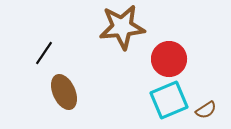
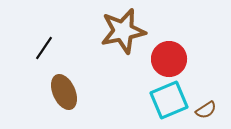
brown star: moved 1 px right, 4 px down; rotated 6 degrees counterclockwise
black line: moved 5 px up
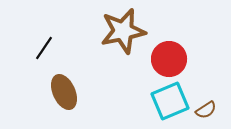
cyan square: moved 1 px right, 1 px down
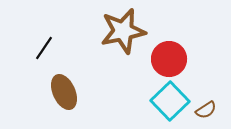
cyan square: rotated 21 degrees counterclockwise
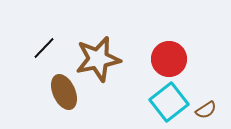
brown star: moved 25 px left, 28 px down
black line: rotated 10 degrees clockwise
cyan square: moved 1 px left, 1 px down; rotated 6 degrees clockwise
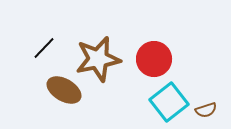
red circle: moved 15 px left
brown ellipse: moved 2 px up; rotated 36 degrees counterclockwise
brown semicircle: rotated 15 degrees clockwise
